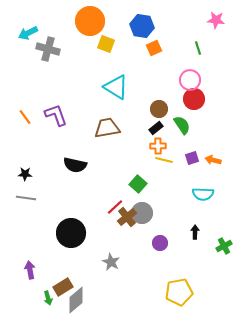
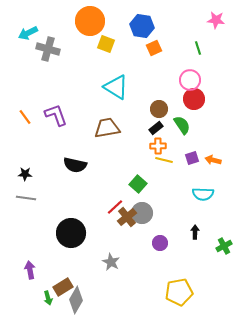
gray diamond: rotated 20 degrees counterclockwise
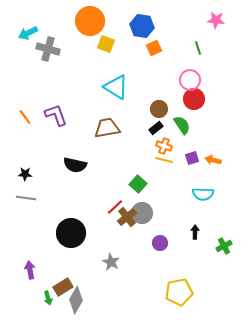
orange cross: moved 6 px right; rotated 21 degrees clockwise
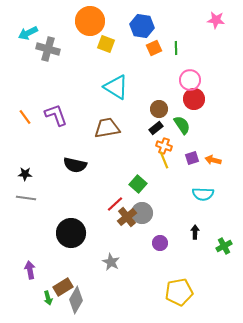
green line: moved 22 px left; rotated 16 degrees clockwise
yellow line: rotated 54 degrees clockwise
red line: moved 3 px up
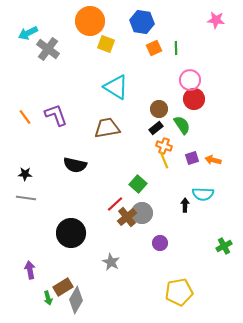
blue hexagon: moved 4 px up
gray cross: rotated 20 degrees clockwise
black arrow: moved 10 px left, 27 px up
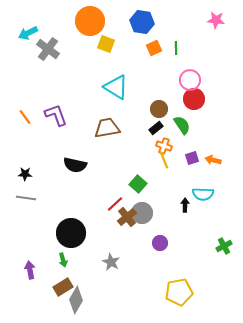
green arrow: moved 15 px right, 38 px up
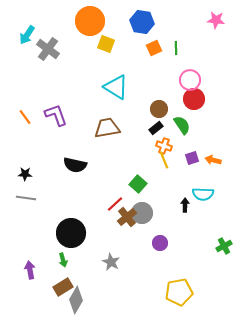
cyan arrow: moved 1 px left, 2 px down; rotated 30 degrees counterclockwise
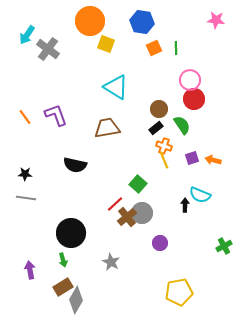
cyan semicircle: moved 3 px left, 1 px down; rotated 20 degrees clockwise
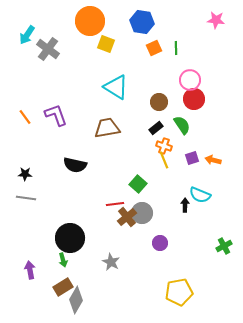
brown circle: moved 7 px up
red line: rotated 36 degrees clockwise
black circle: moved 1 px left, 5 px down
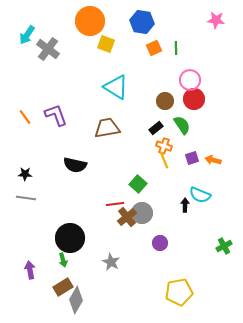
brown circle: moved 6 px right, 1 px up
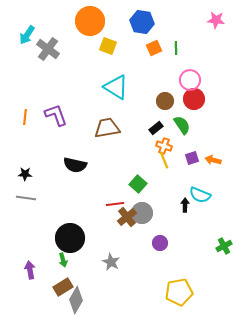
yellow square: moved 2 px right, 2 px down
orange line: rotated 42 degrees clockwise
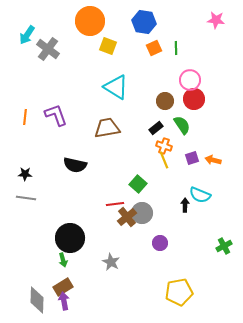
blue hexagon: moved 2 px right
purple arrow: moved 34 px right, 31 px down
gray diamond: moved 39 px left; rotated 28 degrees counterclockwise
